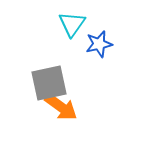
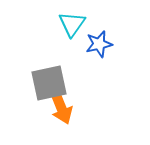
orange arrow: rotated 32 degrees clockwise
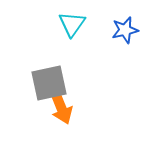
blue star: moved 26 px right, 14 px up
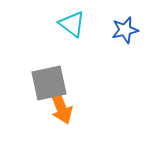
cyan triangle: rotated 28 degrees counterclockwise
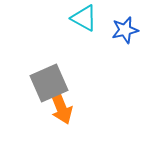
cyan triangle: moved 12 px right, 6 px up; rotated 8 degrees counterclockwise
gray square: rotated 12 degrees counterclockwise
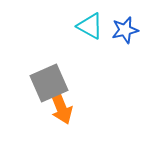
cyan triangle: moved 6 px right, 8 px down
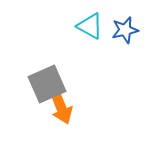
gray square: moved 2 px left, 1 px down
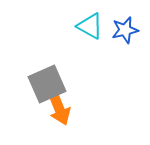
orange arrow: moved 2 px left, 1 px down
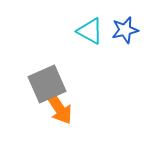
cyan triangle: moved 5 px down
orange arrow: rotated 12 degrees counterclockwise
